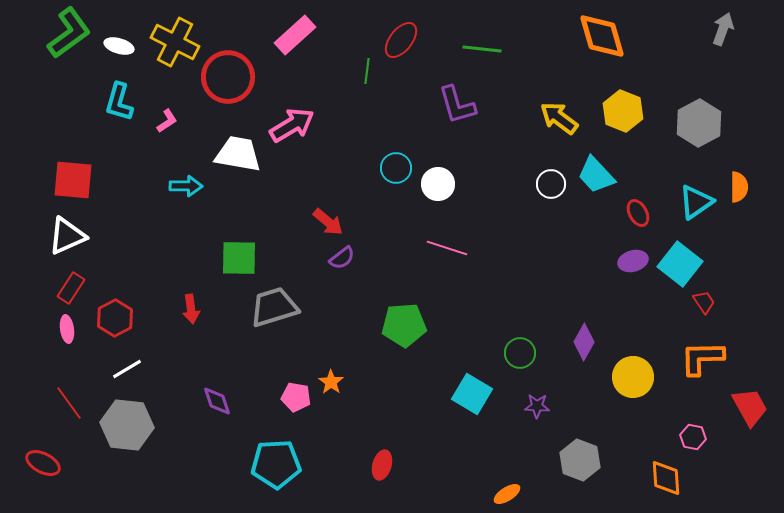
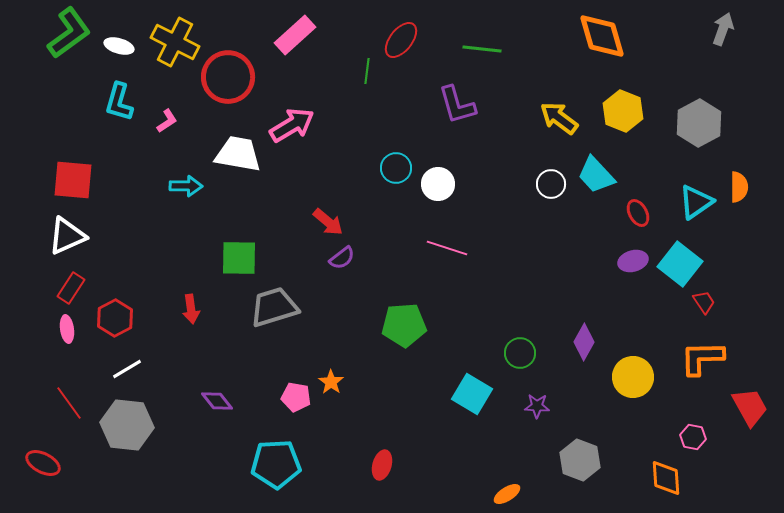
purple diamond at (217, 401): rotated 20 degrees counterclockwise
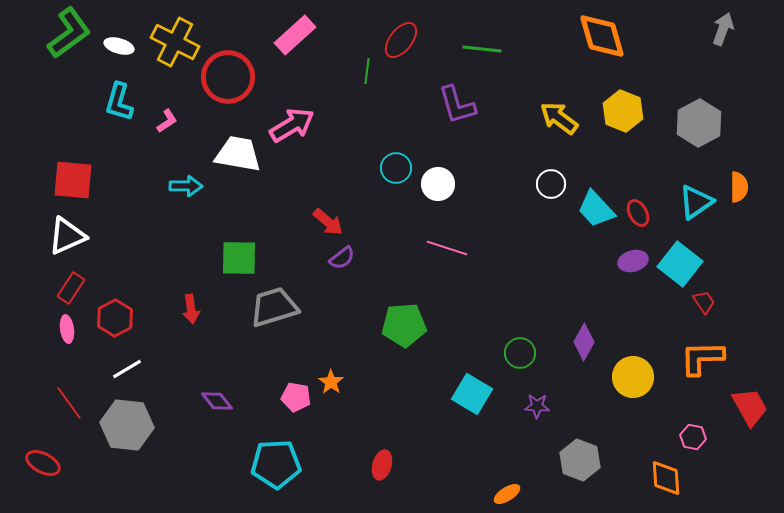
cyan trapezoid at (596, 175): moved 34 px down
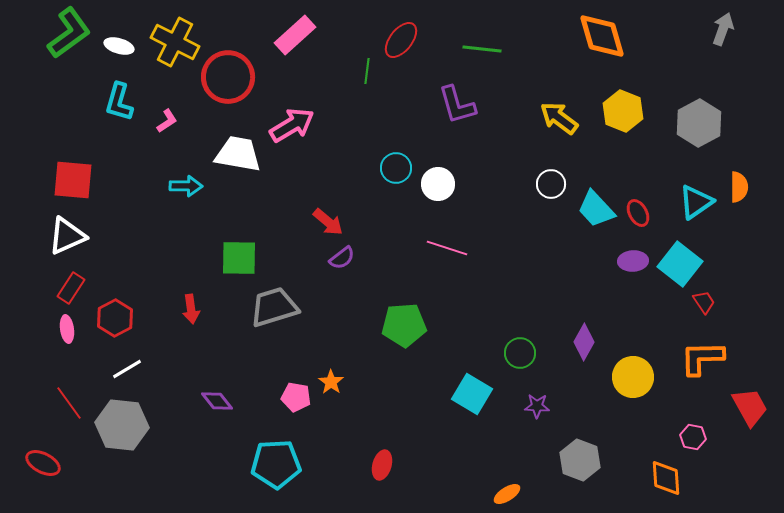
purple ellipse at (633, 261): rotated 12 degrees clockwise
gray hexagon at (127, 425): moved 5 px left
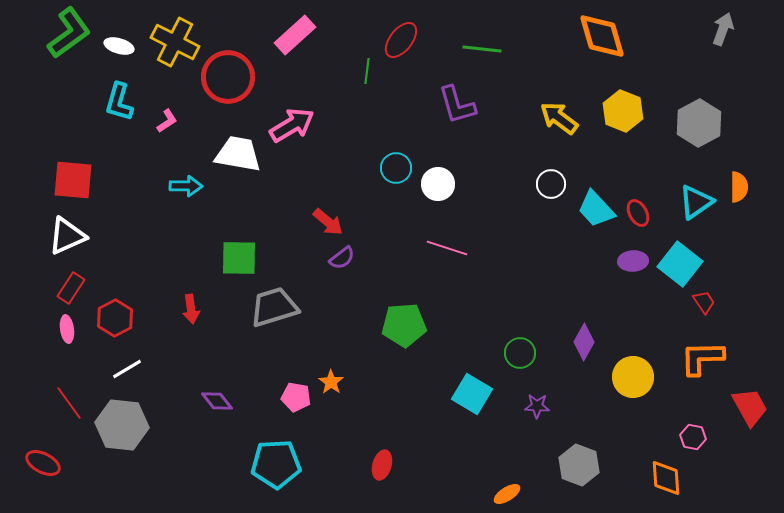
gray hexagon at (580, 460): moved 1 px left, 5 px down
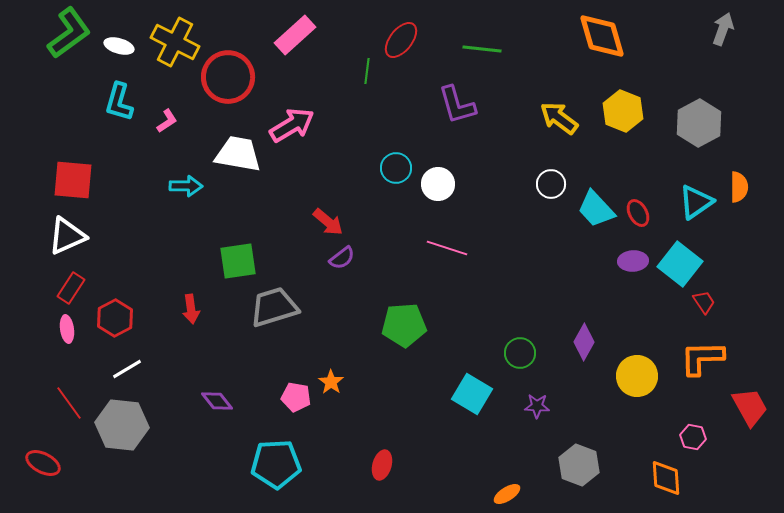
green square at (239, 258): moved 1 px left, 3 px down; rotated 9 degrees counterclockwise
yellow circle at (633, 377): moved 4 px right, 1 px up
